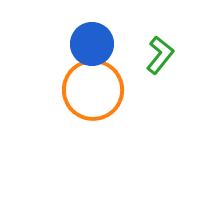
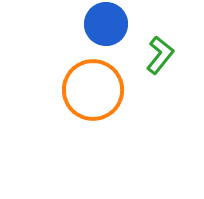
blue circle: moved 14 px right, 20 px up
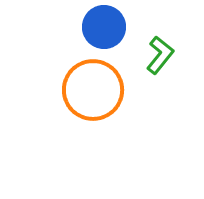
blue circle: moved 2 px left, 3 px down
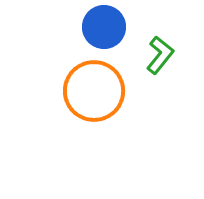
orange circle: moved 1 px right, 1 px down
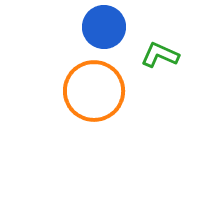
green L-shape: rotated 105 degrees counterclockwise
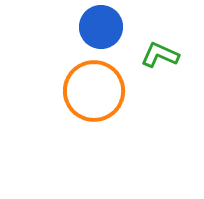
blue circle: moved 3 px left
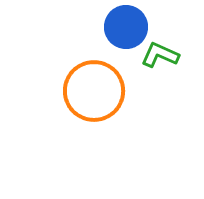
blue circle: moved 25 px right
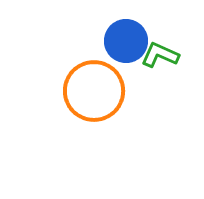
blue circle: moved 14 px down
